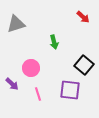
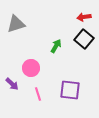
red arrow: moved 1 px right; rotated 128 degrees clockwise
green arrow: moved 2 px right, 4 px down; rotated 136 degrees counterclockwise
black square: moved 26 px up
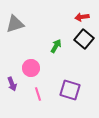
red arrow: moved 2 px left
gray triangle: moved 1 px left
purple arrow: rotated 24 degrees clockwise
purple square: rotated 10 degrees clockwise
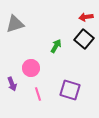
red arrow: moved 4 px right
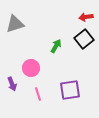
black square: rotated 12 degrees clockwise
purple square: rotated 25 degrees counterclockwise
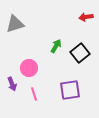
black square: moved 4 px left, 14 px down
pink circle: moved 2 px left
pink line: moved 4 px left
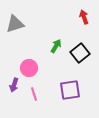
red arrow: moved 2 px left; rotated 80 degrees clockwise
purple arrow: moved 2 px right, 1 px down; rotated 40 degrees clockwise
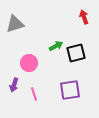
green arrow: rotated 32 degrees clockwise
black square: moved 4 px left; rotated 24 degrees clockwise
pink circle: moved 5 px up
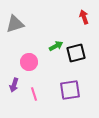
pink circle: moved 1 px up
